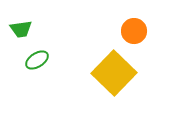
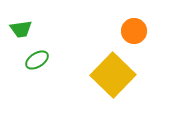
yellow square: moved 1 px left, 2 px down
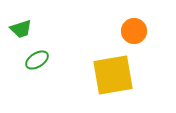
green trapezoid: rotated 10 degrees counterclockwise
yellow square: rotated 36 degrees clockwise
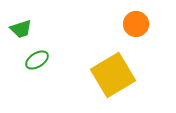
orange circle: moved 2 px right, 7 px up
yellow square: rotated 21 degrees counterclockwise
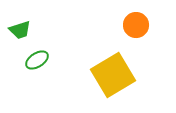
orange circle: moved 1 px down
green trapezoid: moved 1 px left, 1 px down
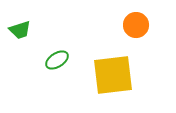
green ellipse: moved 20 px right
yellow square: rotated 24 degrees clockwise
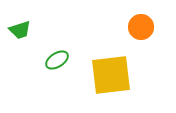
orange circle: moved 5 px right, 2 px down
yellow square: moved 2 px left
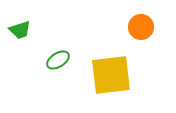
green ellipse: moved 1 px right
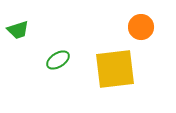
green trapezoid: moved 2 px left
yellow square: moved 4 px right, 6 px up
